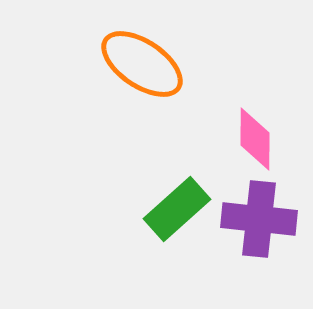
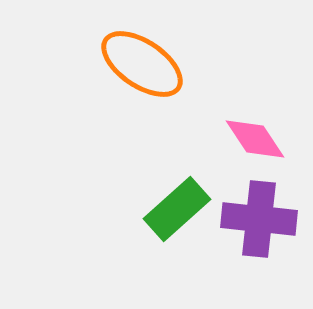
pink diamond: rotated 34 degrees counterclockwise
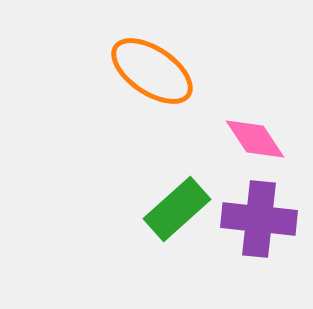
orange ellipse: moved 10 px right, 7 px down
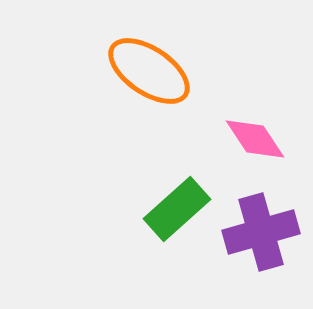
orange ellipse: moved 3 px left
purple cross: moved 2 px right, 13 px down; rotated 22 degrees counterclockwise
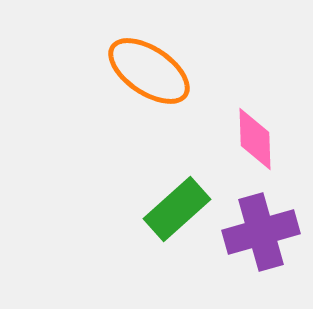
pink diamond: rotated 32 degrees clockwise
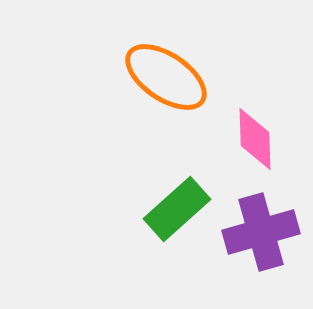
orange ellipse: moved 17 px right, 6 px down
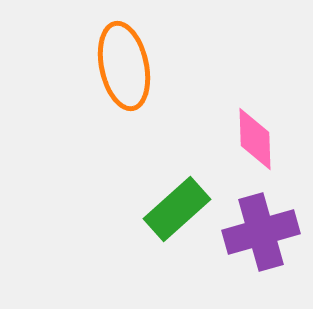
orange ellipse: moved 42 px left, 11 px up; rotated 44 degrees clockwise
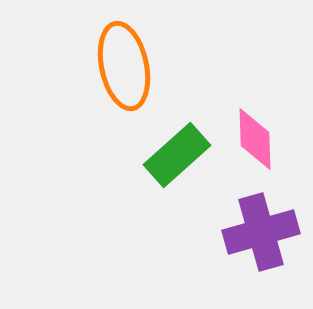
green rectangle: moved 54 px up
